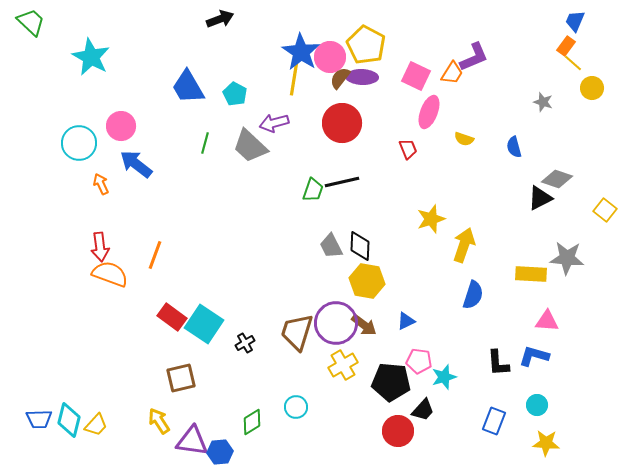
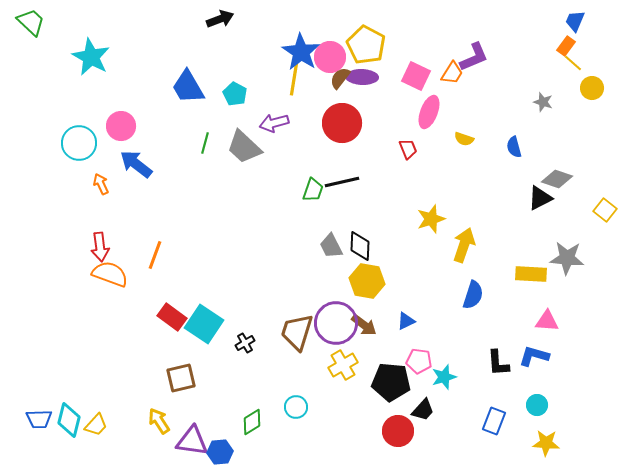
gray trapezoid at (250, 146): moved 6 px left, 1 px down
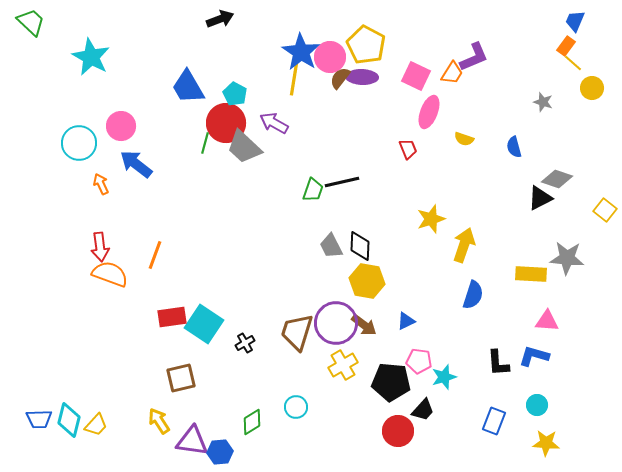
purple arrow at (274, 123): rotated 44 degrees clockwise
red circle at (342, 123): moved 116 px left
red rectangle at (172, 317): rotated 44 degrees counterclockwise
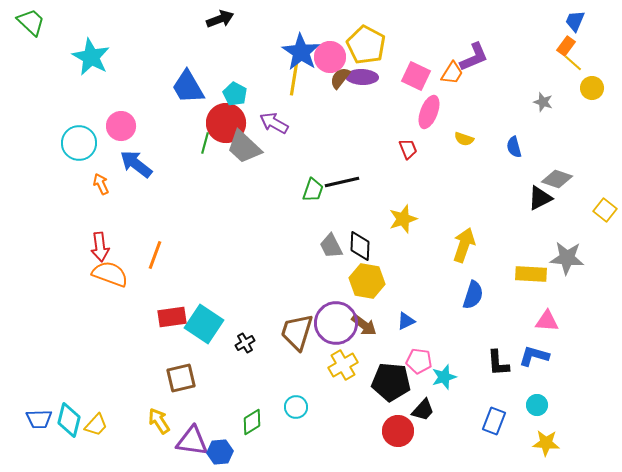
yellow star at (431, 219): moved 28 px left
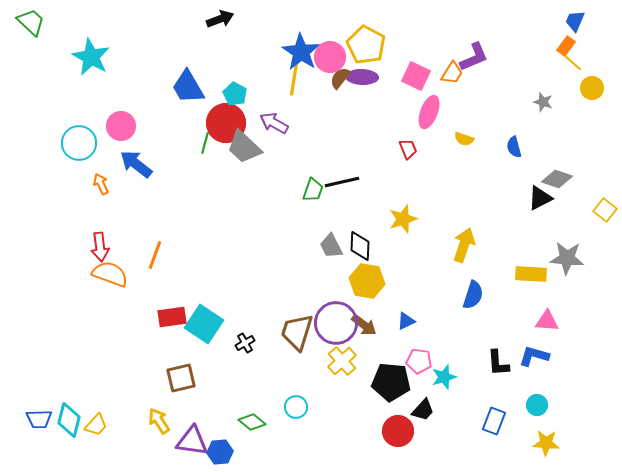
yellow cross at (343, 365): moved 1 px left, 4 px up; rotated 12 degrees counterclockwise
green diamond at (252, 422): rotated 72 degrees clockwise
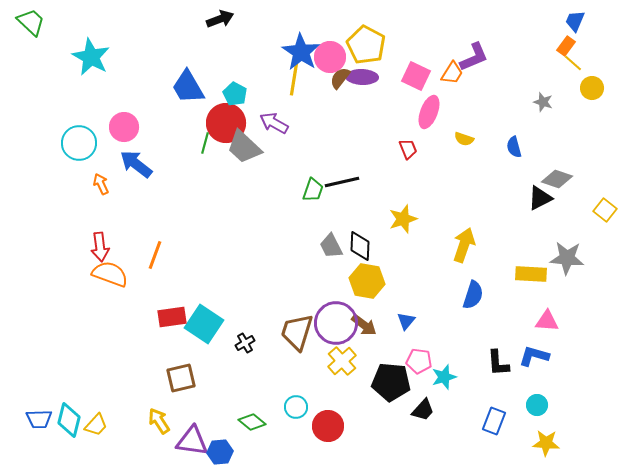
pink circle at (121, 126): moved 3 px right, 1 px down
blue triangle at (406, 321): rotated 24 degrees counterclockwise
red circle at (398, 431): moved 70 px left, 5 px up
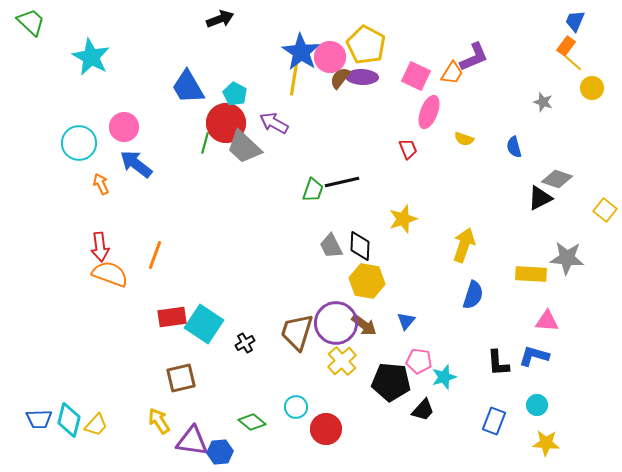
red circle at (328, 426): moved 2 px left, 3 px down
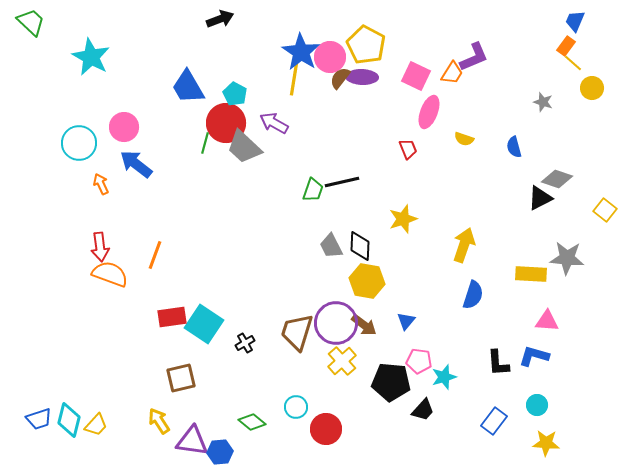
blue trapezoid at (39, 419): rotated 16 degrees counterclockwise
blue rectangle at (494, 421): rotated 16 degrees clockwise
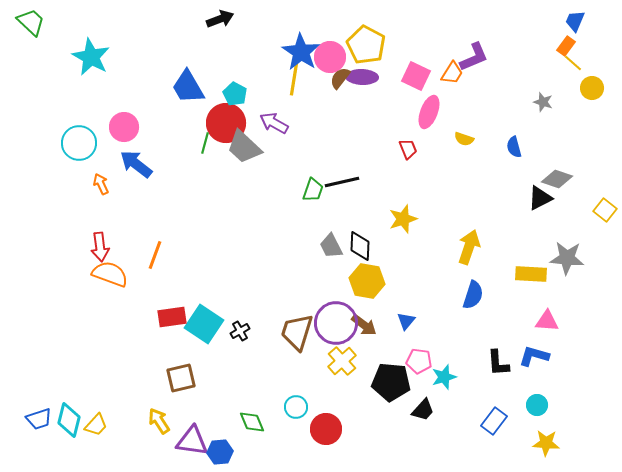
yellow arrow at (464, 245): moved 5 px right, 2 px down
black cross at (245, 343): moved 5 px left, 12 px up
green diamond at (252, 422): rotated 28 degrees clockwise
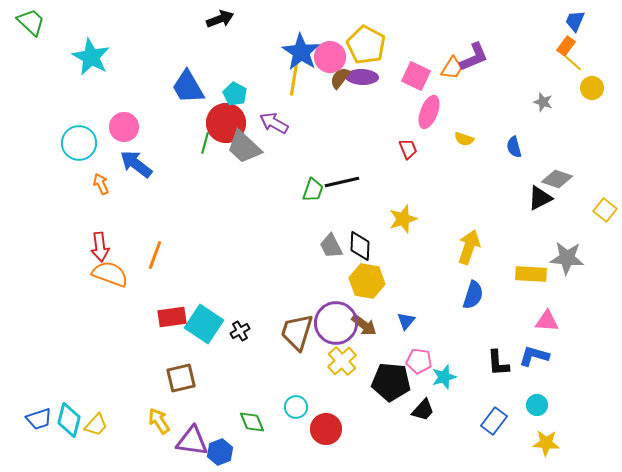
orange trapezoid at (452, 73): moved 5 px up
blue hexagon at (220, 452): rotated 15 degrees counterclockwise
